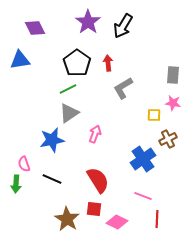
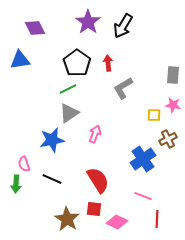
pink star: moved 2 px down
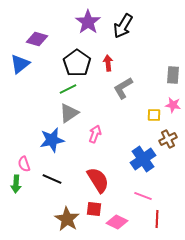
purple diamond: moved 2 px right, 11 px down; rotated 45 degrees counterclockwise
blue triangle: moved 4 px down; rotated 30 degrees counterclockwise
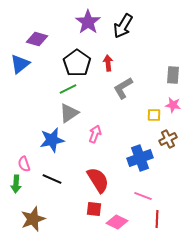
blue cross: moved 3 px left, 1 px up; rotated 15 degrees clockwise
brown star: moved 34 px left; rotated 20 degrees clockwise
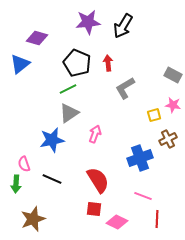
purple star: rotated 30 degrees clockwise
purple diamond: moved 1 px up
black pentagon: rotated 12 degrees counterclockwise
gray rectangle: rotated 66 degrees counterclockwise
gray L-shape: moved 2 px right
yellow square: rotated 16 degrees counterclockwise
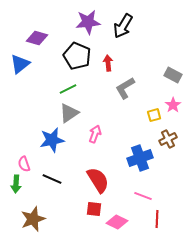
black pentagon: moved 7 px up
pink star: rotated 28 degrees clockwise
